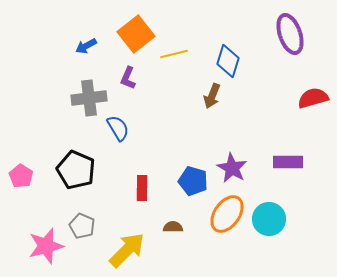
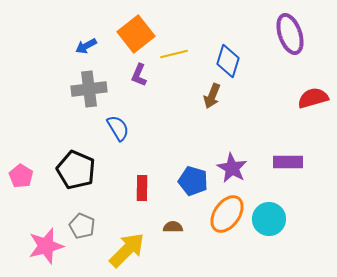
purple L-shape: moved 11 px right, 3 px up
gray cross: moved 9 px up
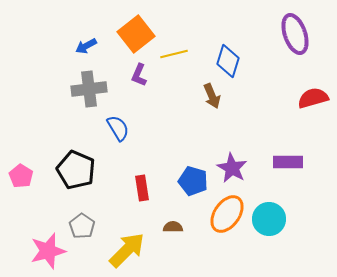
purple ellipse: moved 5 px right
brown arrow: rotated 45 degrees counterclockwise
red rectangle: rotated 10 degrees counterclockwise
gray pentagon: rotated 10 degrees clockwise
pink star: moved 2 px right, 5 px down
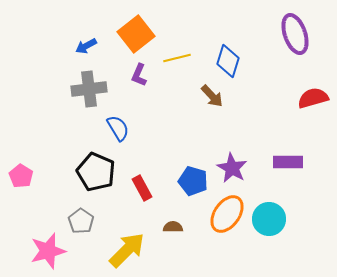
yellow line: moved 3 px right, 4 px down
brown arrow: rotated 20 degrees counterclockwise
black pentagon: moved 20 px right, 2 px down
red rectangle: rotated 20 degrees counterclockwise
gray pentagon: moved 1 px left, 5 px up
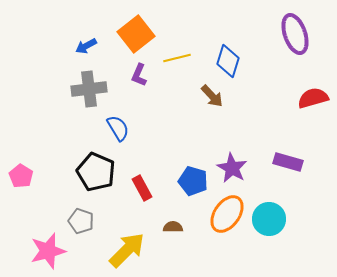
purple rectangle: rotated 16 degrees clockwise
gray pentagon: rotated 15 degrees counterclockwise
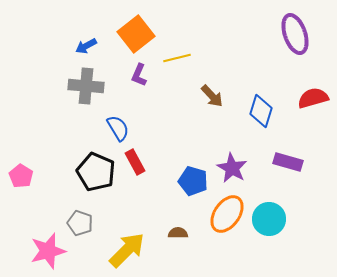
blue diamond: moved 33 px right, 50 px down
gray cross: moved 3 px left, 3 px up; rotated 12 degrees clockwise
red rectangle: moved 7 px left, 26 px up
gray pentagon: moved 1 px left, 2 px down
brown semicircle: moved 5 px right, 6 px down
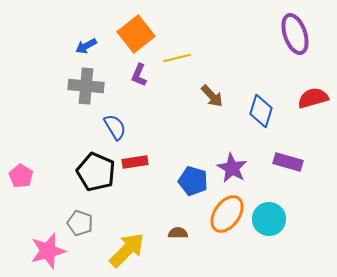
blue semicircle: moved 3 px left, 1 px up
red rectangle: rotated 70 degrees counterclockwise
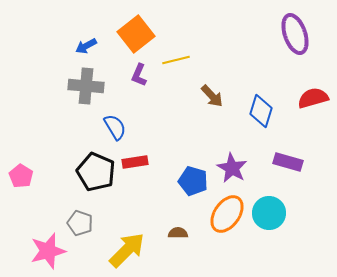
yellow line: moved 1 px left, 2 px down
cyan circle: moved 6 px up
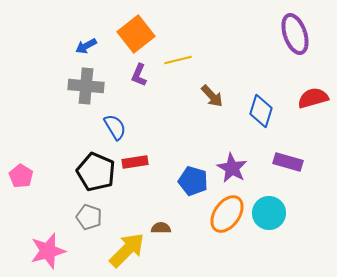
yellow line: moved 2 px right
gray pentagon: moved 9 px right, 6 px up
brown semicircle: moved 17 px left, 5 px up
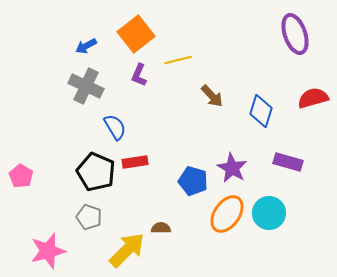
gray cross: rotated 20 degrees clockwise
